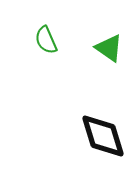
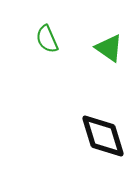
green semicircle: moved 1 px right, 1 px up
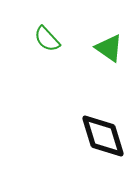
green semicircle: rotated 20 degrees counterclockwise
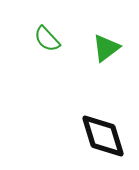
green triangle: moved 3 px left; rotated 48 degrees clockwise
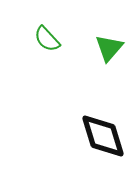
green triangle: moved 3 px right; rotated 12 degrees counterclockwise
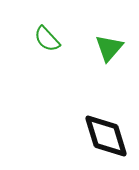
black diamond: moved 3 px right
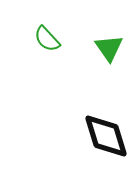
green triangle: rotated 16 degrees counterclockwise
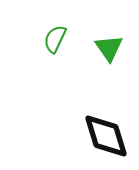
green semicircle: moved 8 px right; rotated 68 degrees clockwise
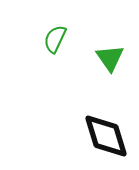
green triangle: moved 1 px right, 10 px down
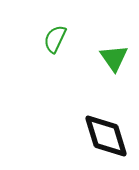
green triangle: moved 4 px right
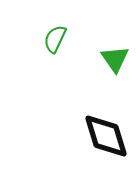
green triangle: moved 1 px right, 1 px down
